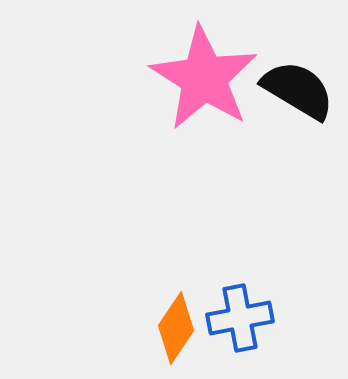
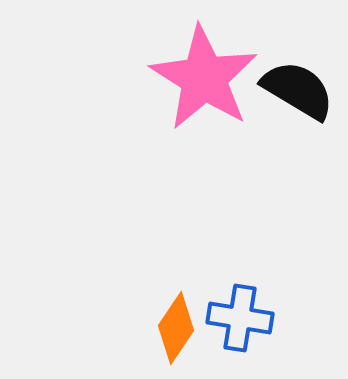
blue cross: rotated 20 degrees clockwise
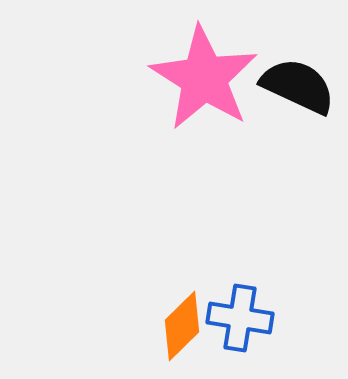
black semicircle: moved 4 px up; rotated 6 degrees counterclockwise
orange diamond: moved 6 px right, 2 px up; rotated 12 degrees clockwise
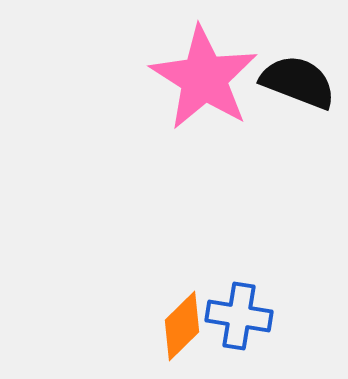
black semicircle: moved 4 px up; rotated 4 degrees counterclockwise
blue cross: moved 1 px left, 2 px up
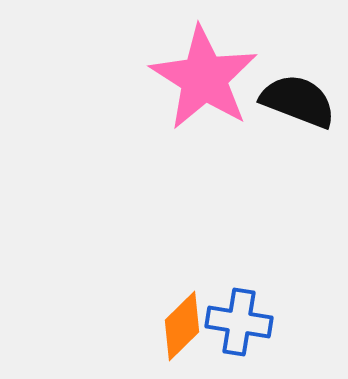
black semicircle: moved 19 px down
blue cross: moved 6 px down
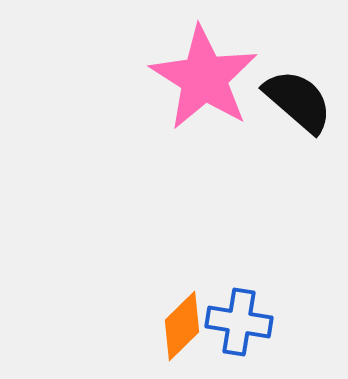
black semicircle: rotated 20 degrees clockwise
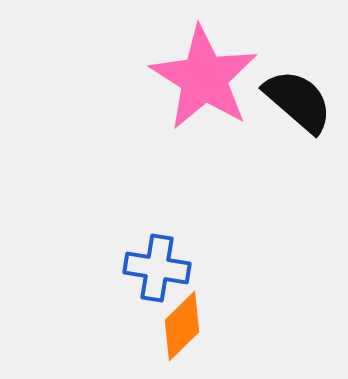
blue cross: moved 82 px left, 54 px up
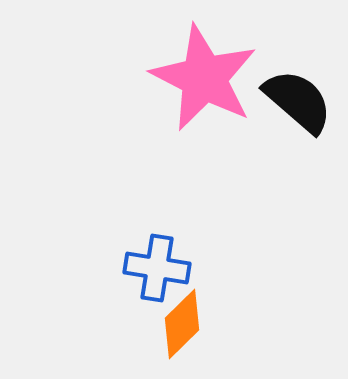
pink star: rotated 5 degrees counterclockwise
orange diamond: moved 2 px up
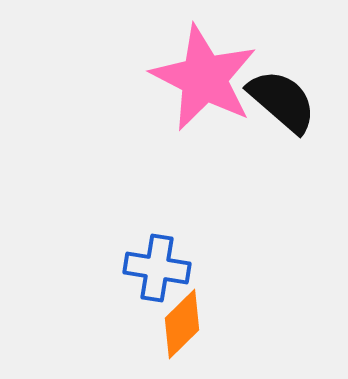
black semicircle: moved 16 px left
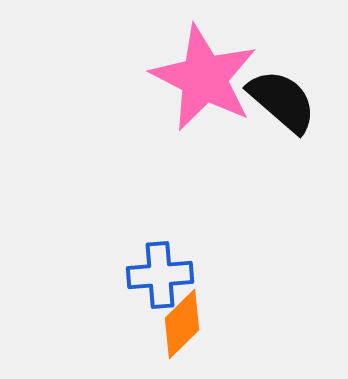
blue cross: moved 3 px right, 7 px down; rotated 14 degrees counterclockwise
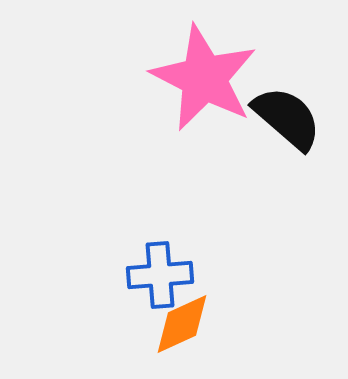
black semicircle: moved 5 px right, 17 px down
orange diamond: rotated 20 degrees clockwise
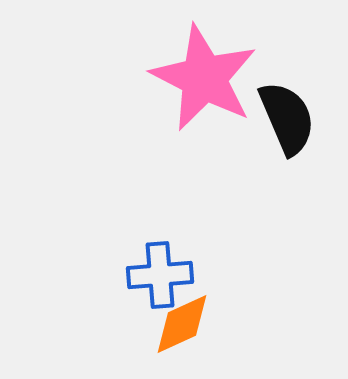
black semicircle: rotated 26 degrees clockwise
